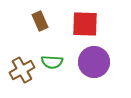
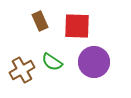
red square: moved 8 px left, 2 px down
green semicircle: rotated 30 degrees clockwise
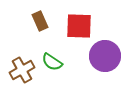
red square: moved 2 px right
purple circle: moved 11 px right, 6 px up
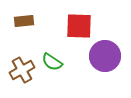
brown rectangle: moved 16 px left; rotated 72 degrees counterclockwise
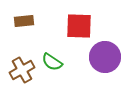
purple circle: moved 1 px down
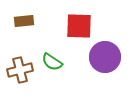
brown cross: moved 2 px left; rotated 15 degrees clockwise
